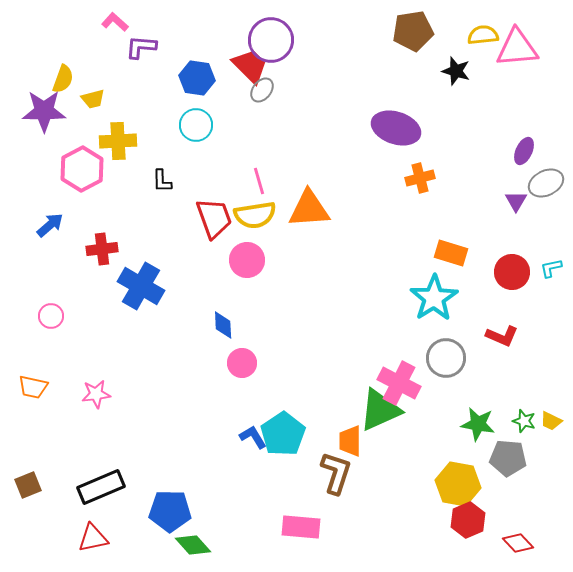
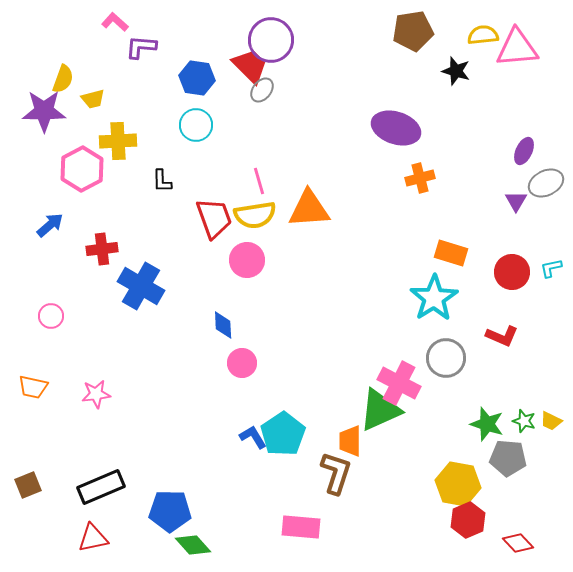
green star at (478, 424): moved 9 px right; rotated 8 degrees clockwise
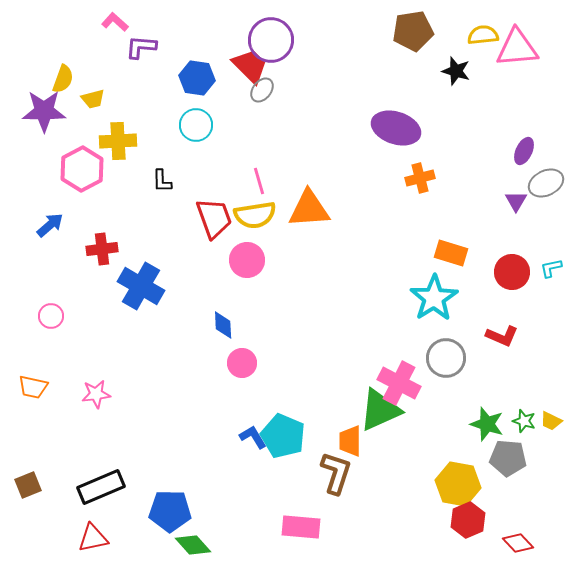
cyan pentagon at (283, 434): moved 2 px down; rotated 15 degrees counterclockwise
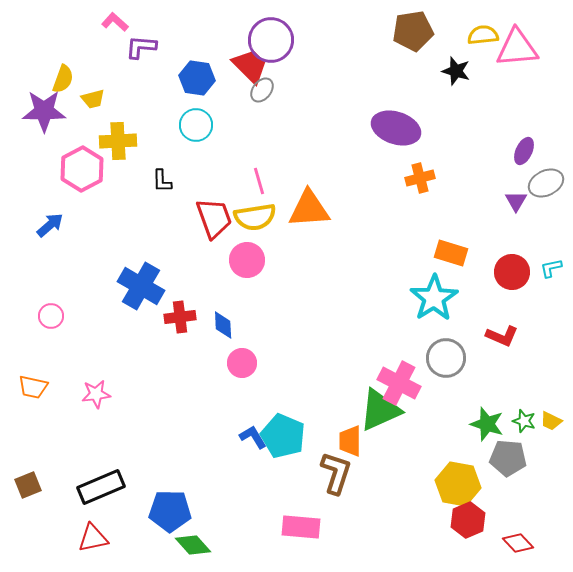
yellow semicircle at (255, 215): moved 2 px down
red cross at (102, 249): moved 78 px right, 68 px down
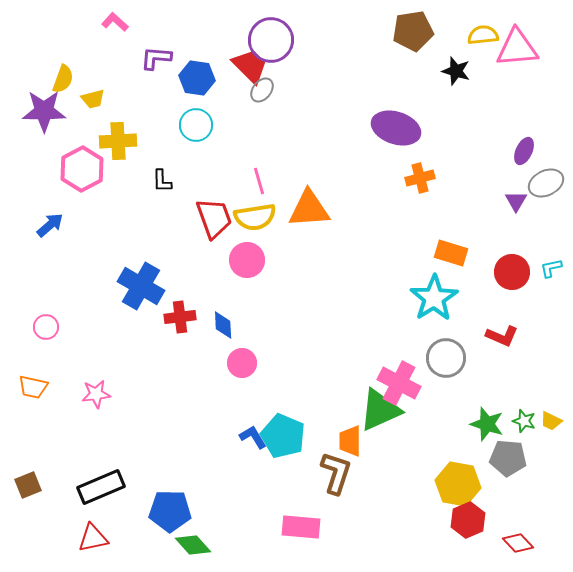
purple L-shape at (141, 47): moved 15 px right, 11 px down
pink circle at (51, 316): moved 5 px left, 11 px down
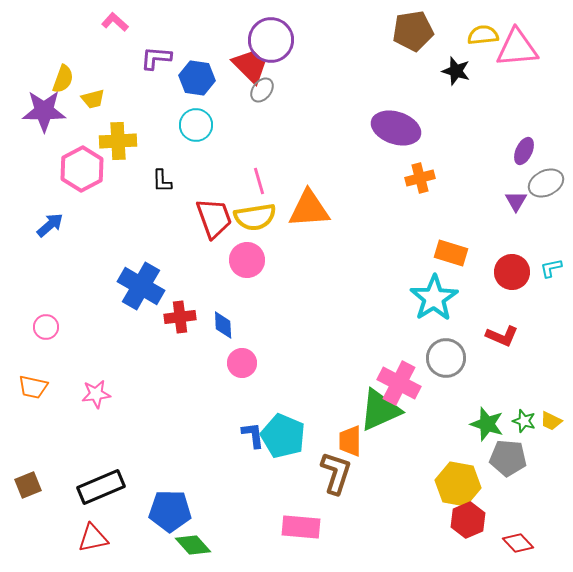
blue L-shape at (253, 437): moved 2 px up; rotated 24 degrees clockwise
